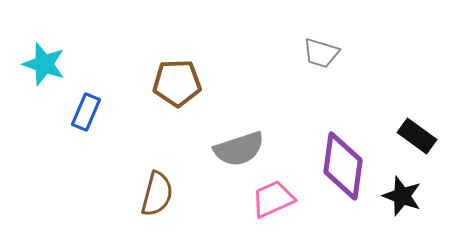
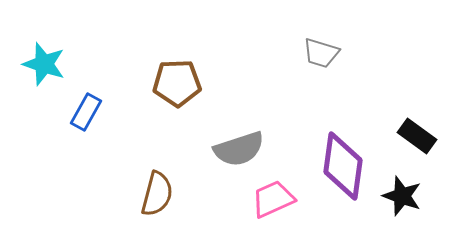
blue rectangle: rotated 6 degrees clockwise
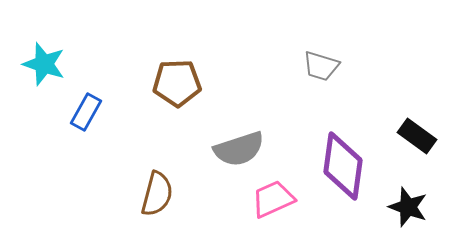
gray trapezoid: moved 13 px down
black star: moved 6 px right, 11 px down
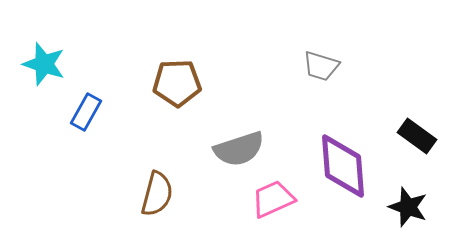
purple diamond: rotated 12 degrees counterclockwise
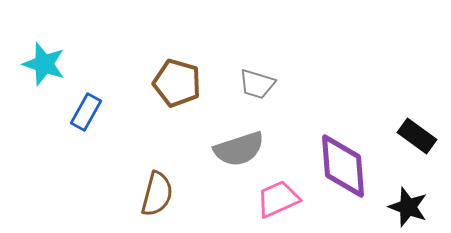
gray trapezoid: moved 64 px left, 18 px down
brown pentagon: rotated 18 degrees clockwise
pink trapezoid: moved 5 px right
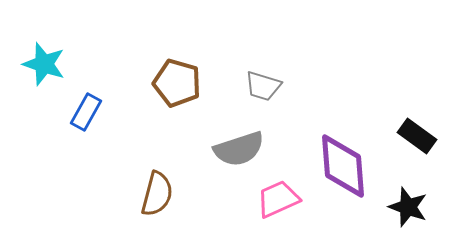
gray trapezoid: moved 6 px right, 2 px down
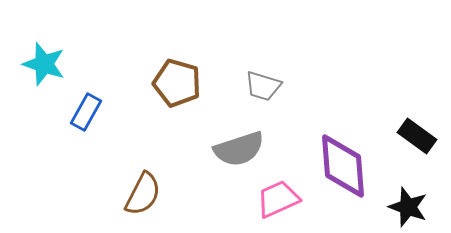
brown semicircle: moved 14 px left; rotated 12 degrees clockwise
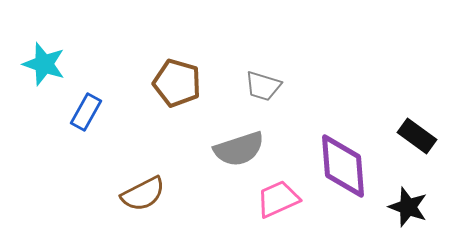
brown semicircle: rotated 36 degrees clockwise
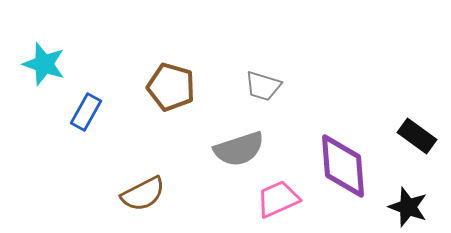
brown pentagon: moved 6 px left, 4 px down
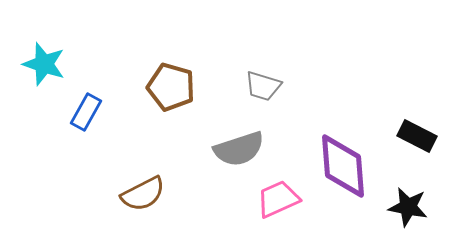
black rectangle: rotated 9 degrees counterclockwise
black star: rotated 9 degrees counterclockwise
